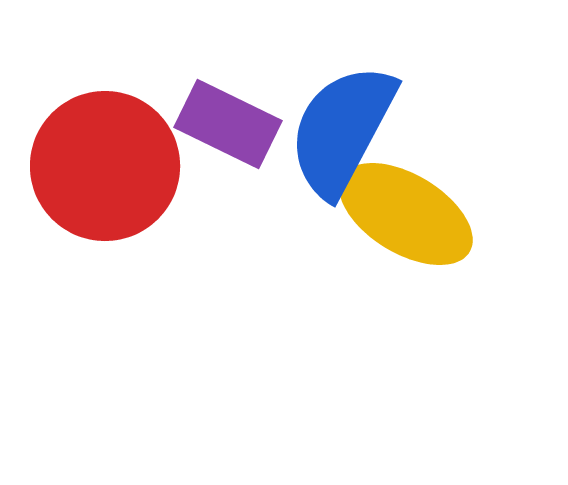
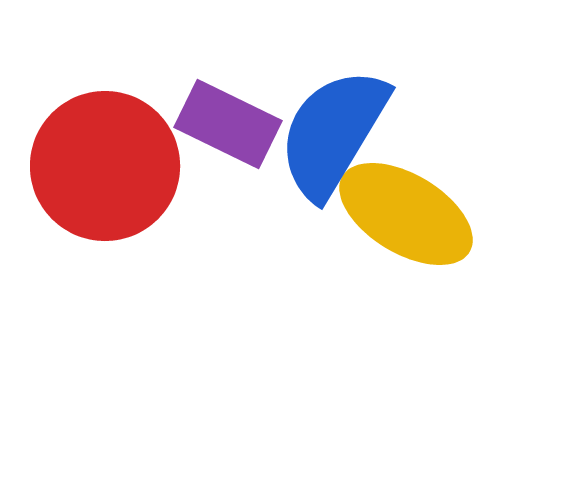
blue semicircle: moved 9 px left, 3 px down; rotated 3 degrees clockwise
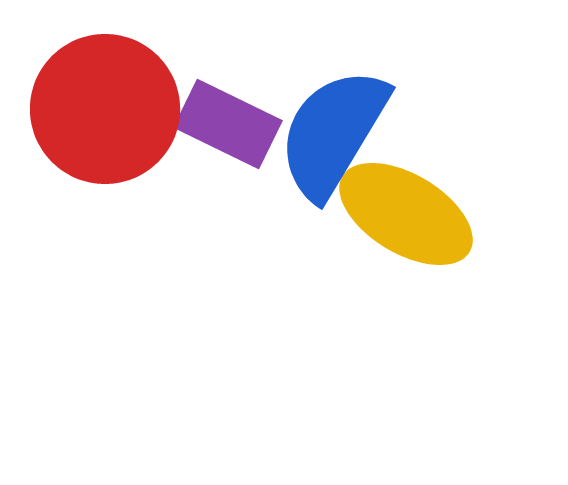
red circle: moved 57 px up
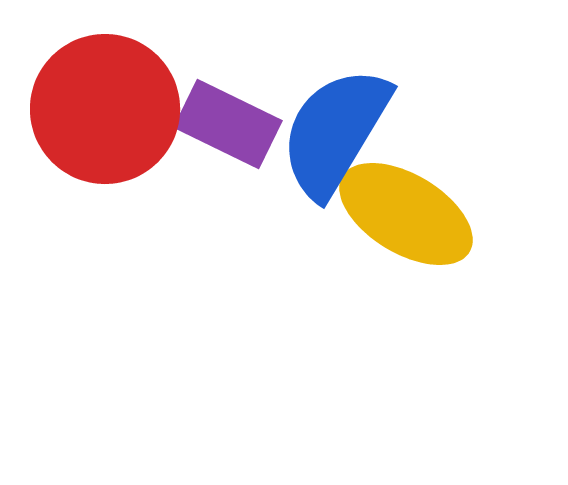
blue semicircle: moved 2 px right, 1 px up
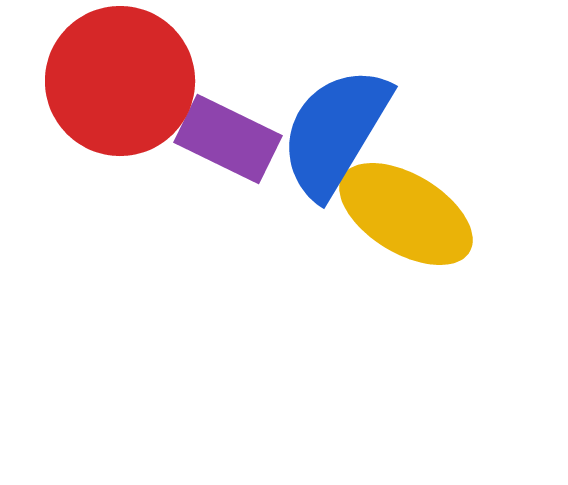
red circle: moved 15 px right, 28 px up
purple rectangle: moved 15 px down
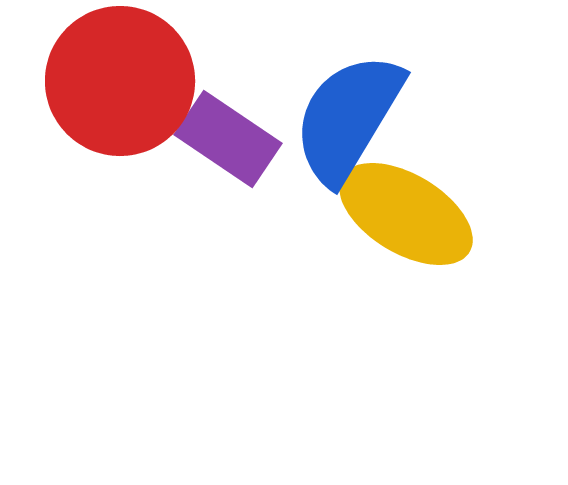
blue semicircle: moved 13 px right, 14 px up
purple rectangle: rotated 8 degrees clockwise
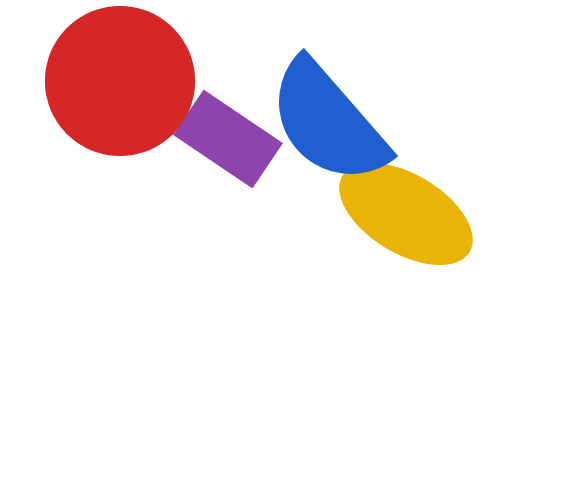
blue semicircle: moved 20 px left, 4 px down; rotated 72 degrees counterclockwise
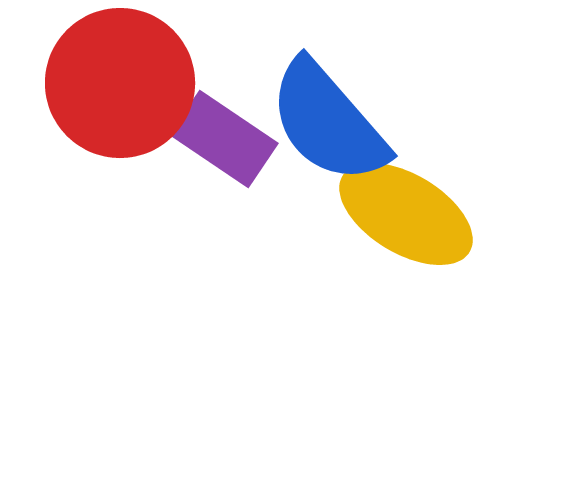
red circle: moved 2 px down
purple rectangle: moved 4 px left
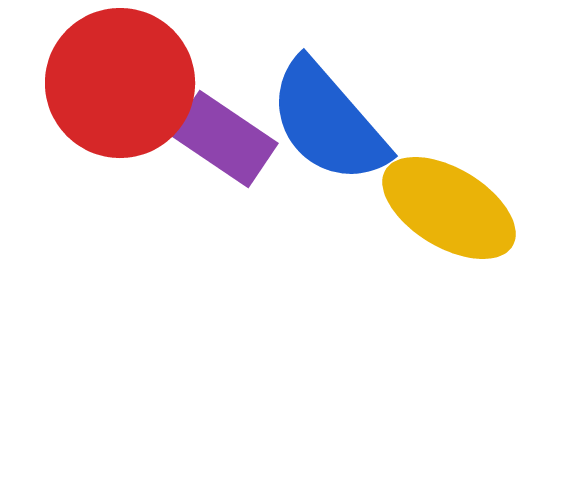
yellow ellipse: moved 43 px right, 6 px up
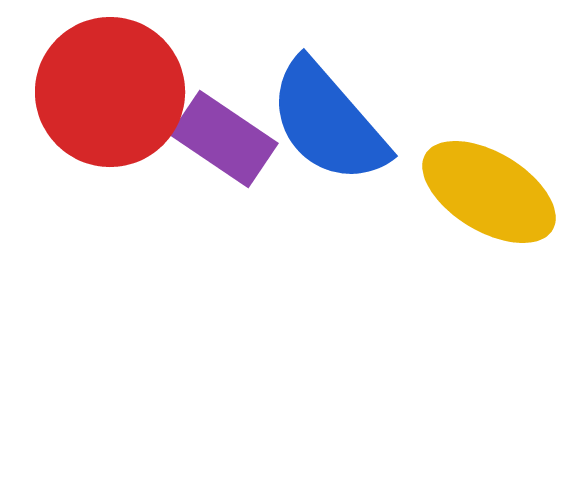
red circle: moved 10 px left, 9 px down
yellow ellipse: moved 40 px right, 16 px up
